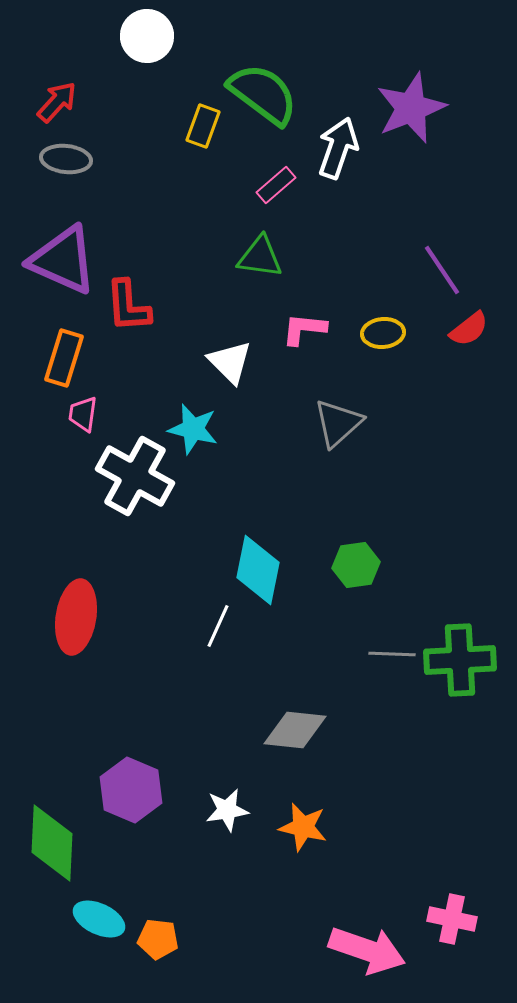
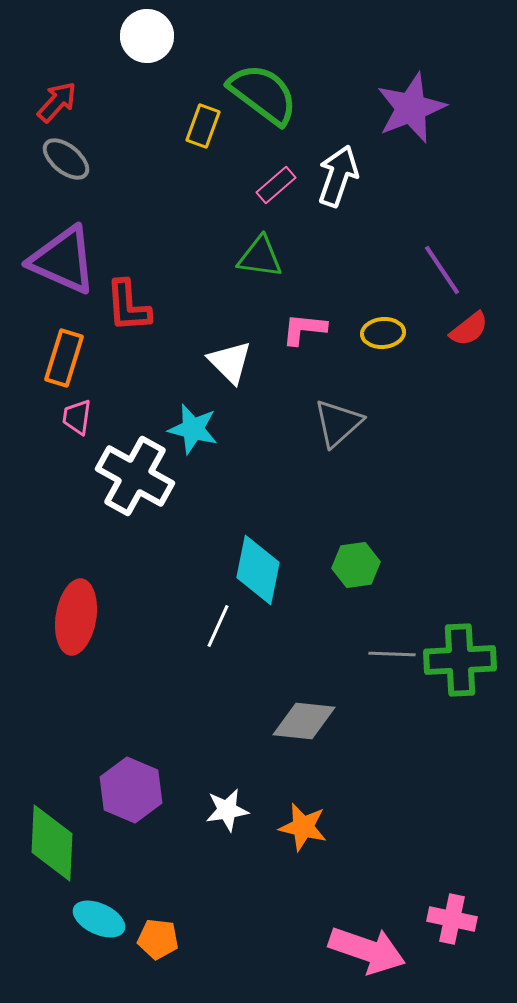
white arrow: moved 28 px down
gray ellipse: rotated 33 degrees clockwise
pink trapezoid: moved 6 px left, 3 px down
gray diamond: moved 9 px right, 9 px up
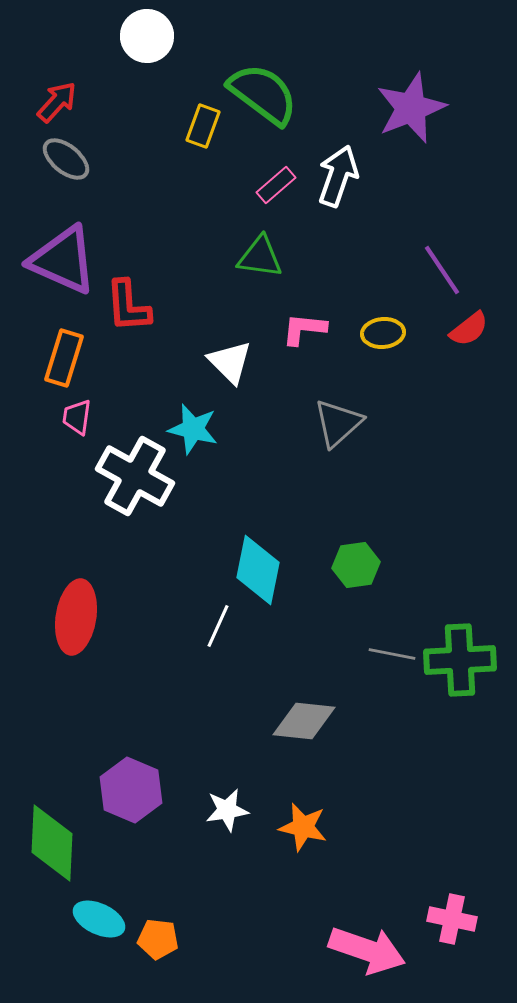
gray line: rotated 9 degrees clockwise
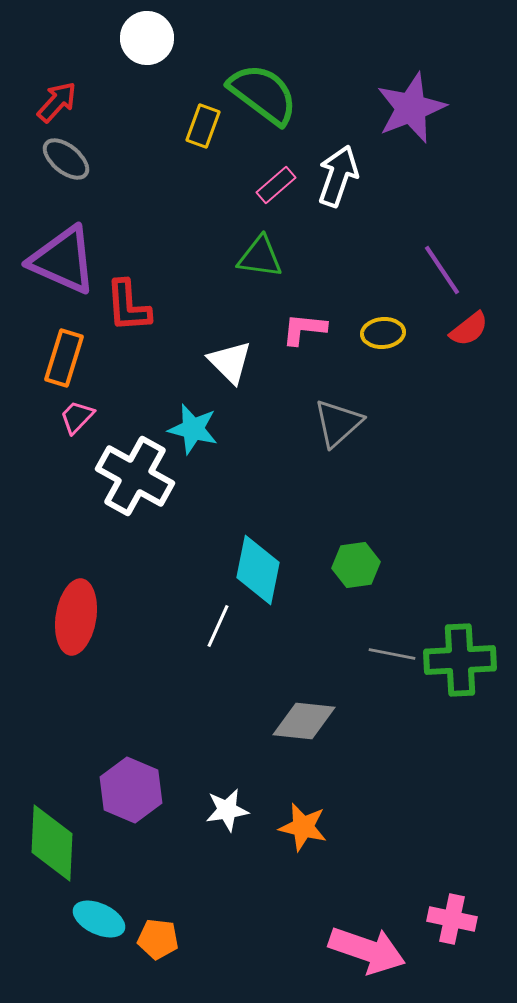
white circle: moved 2 px down
pink trapezoid: rotated 36 degrees clockwise
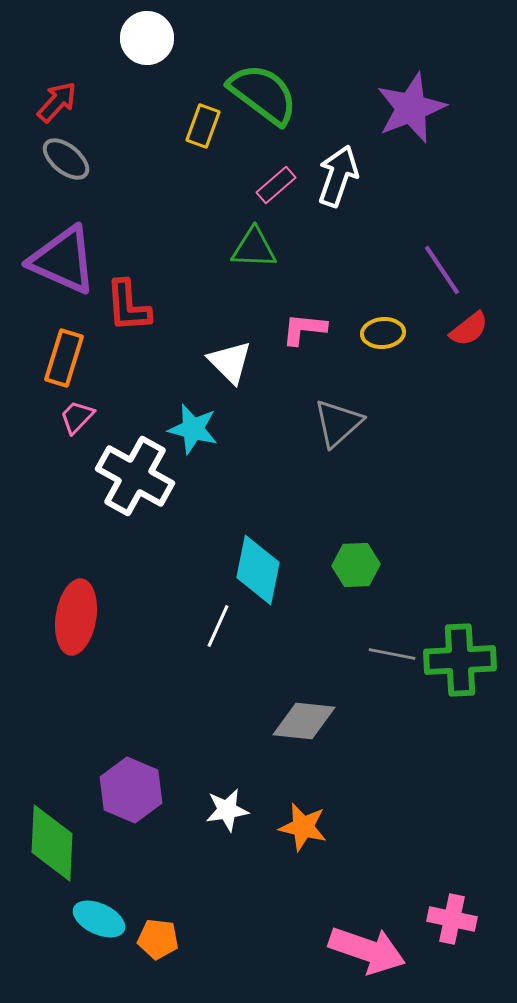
green triangle: moved 6 px left, 9 px up; rotated 6 degrees counterclockwise
green hexagon: rotated 6 degrees clockwise
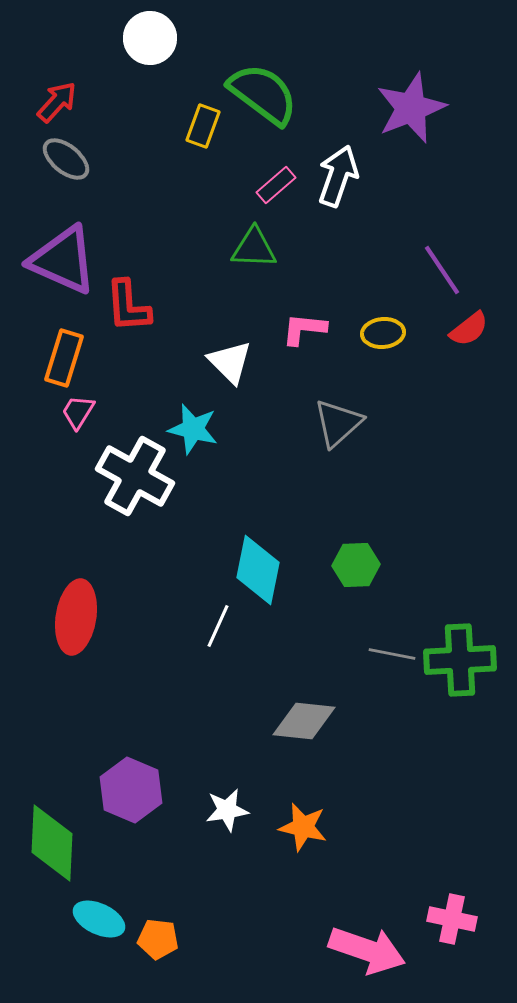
white circle: moved 3 px right
pink trapezoid: moved 1 px right, 5 px up; rotated 12 degrees counterclockwise
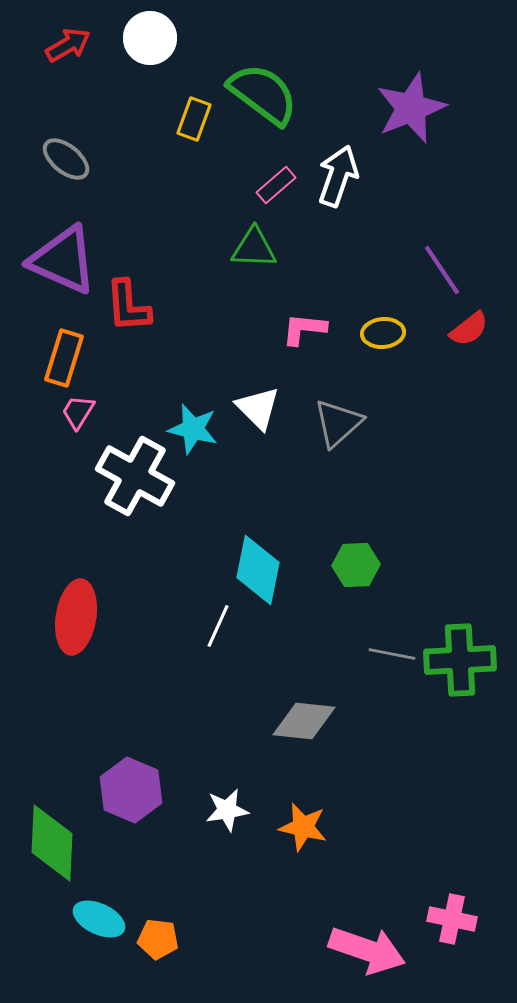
red arrow: moved 11 px right, 57 px up; rotated 18 degrees clockwise
yellow rectangle: moved 9 px left, 7 px up
white triangle: moved 28 px right, 46 px down
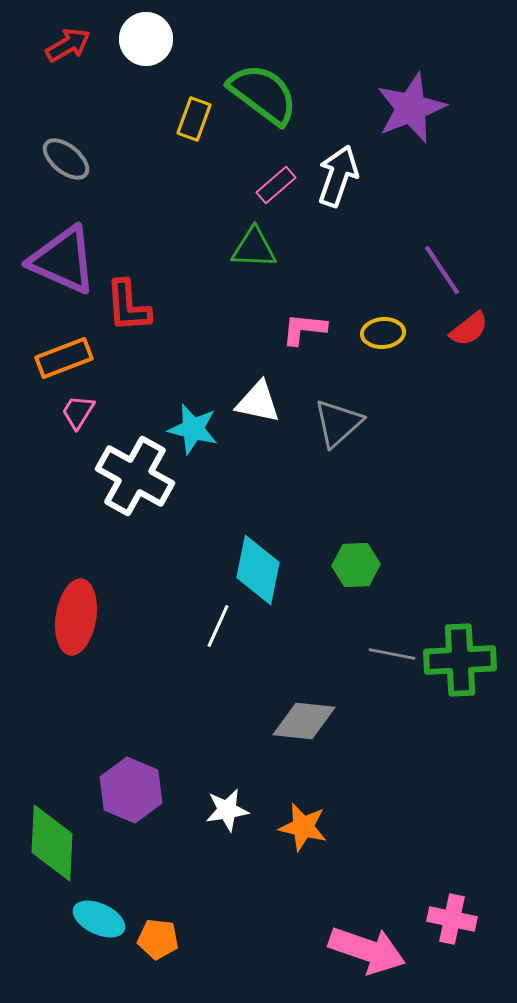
white circle: moved 4 px left, 1 px down
orange rectangle: rotated 52 degrees clockwise
white triangle: moved 6 px up; rotated 33 degrees counterclockwise
